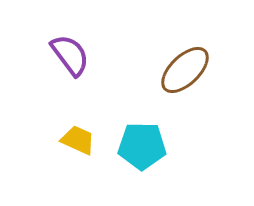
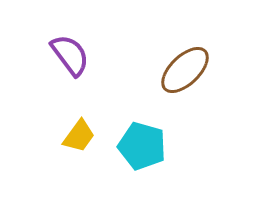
yellow trapezoid: moved 1 px right, 4 px up; rotated 102 degrees clockwise
cyan pentagon: rotated 15 degrees clockwise
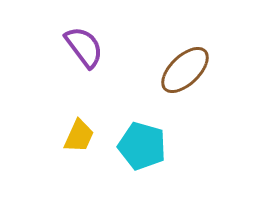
purple semicircle: moved 14 px right, 8 px up
yellow trapezoid: rotated 12 degrees counterclockwise
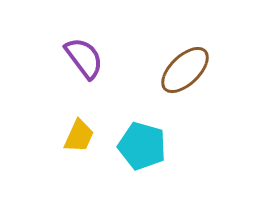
purple semicircle: moved 11 px down
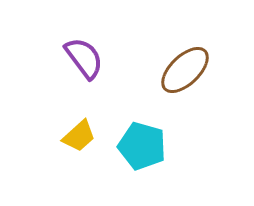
yellow trapezoid: rotated 24 degrees clockwise
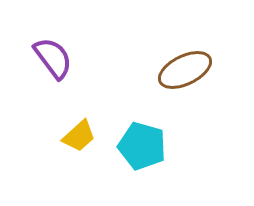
purple semicircle: moved 31 px left
brown ellipse: rotated 18 degrees clockwise
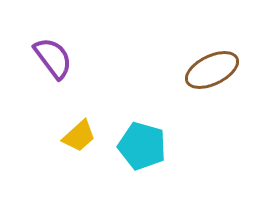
brown ellipse: moved 27 px right
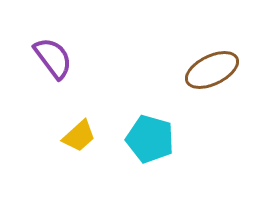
cyan pentagon: moved 8 px right, 7 px up
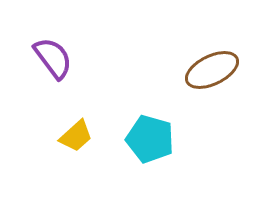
yellow trapezoid: moved 3 px left
